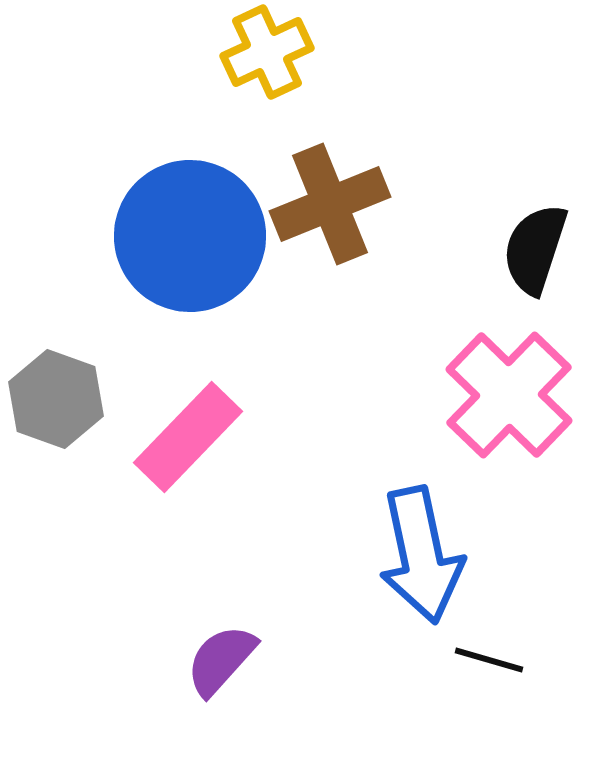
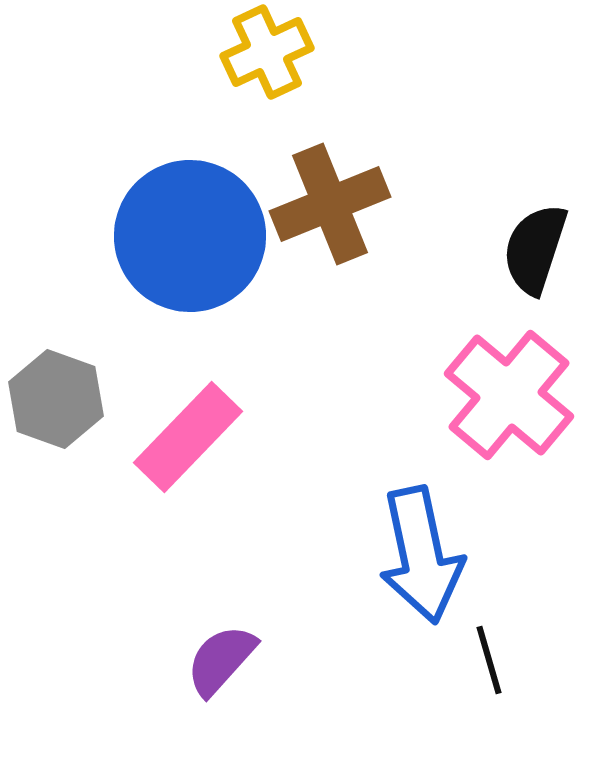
pink cross: rotated 4 degrees counterclockwise
black line: rotated 58 degrees clockwise
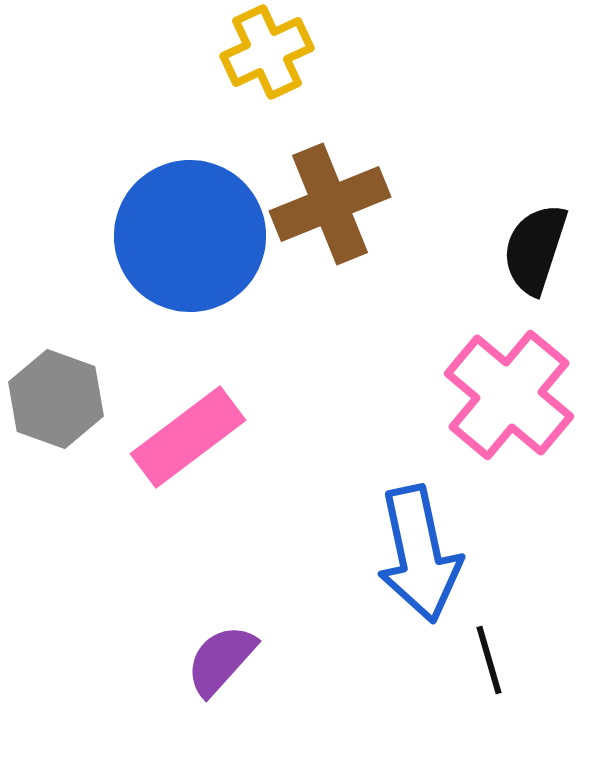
pink rectangle: rotated 9 degrees clockwise
blue arrow: moved 2 px left, 1 px up
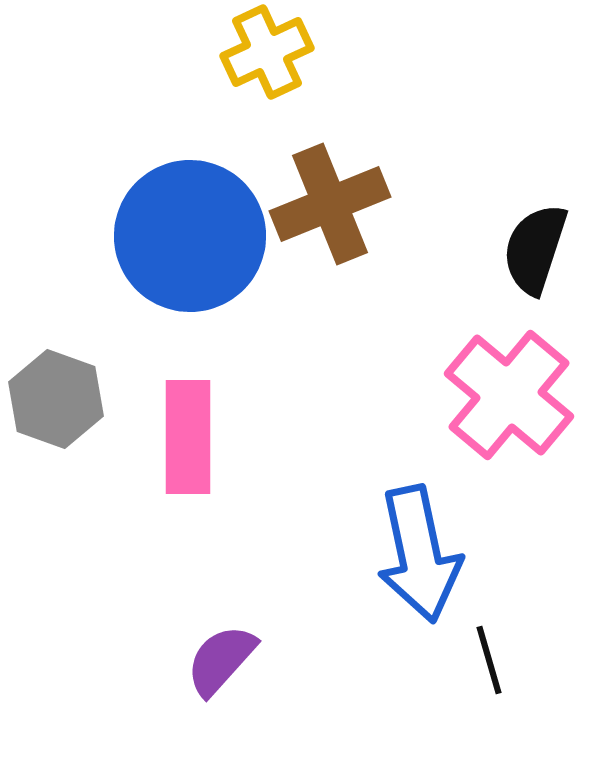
pink rectangle: rotated 53 degrees counterclockwise
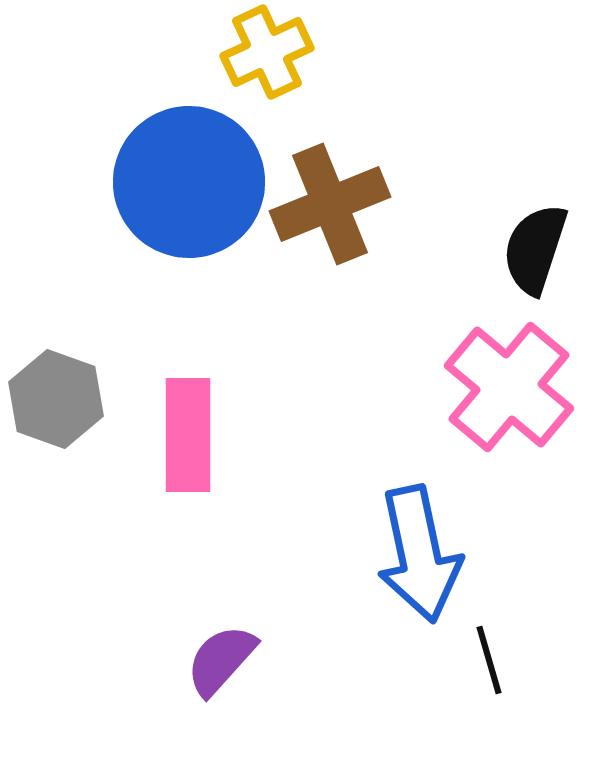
blue circle: moved 1 px left, 54 px up
pink cross: moved 8 px up
pink rectangle: moved 2 px up
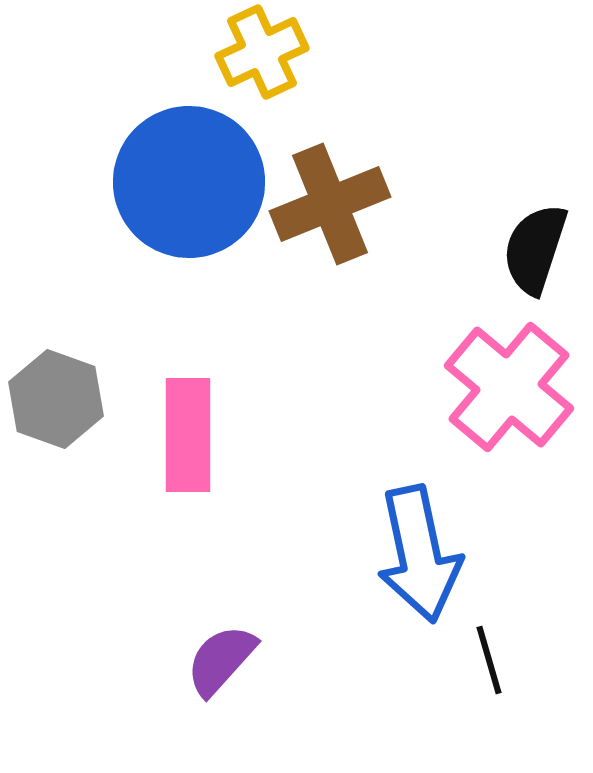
yellow cross: moved 5 px left
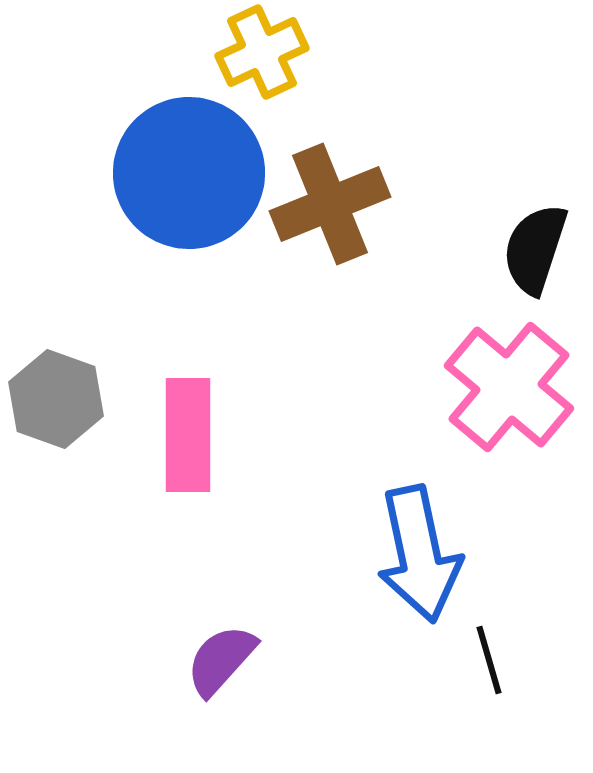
blue circle: moved 9 px up
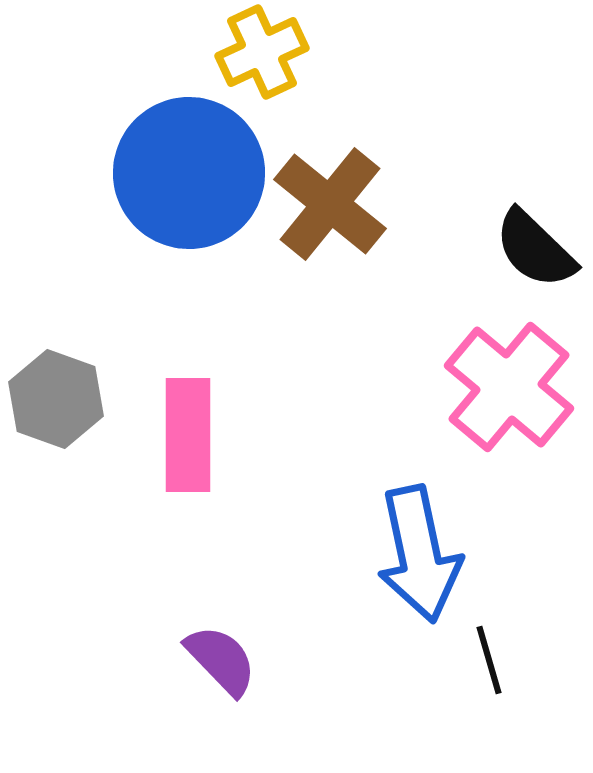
brown cross: rotated 29 degrees counterclockwise
black semicircle: rotated 64 degrees counterclockwise
purple semicircle: rotated 94 degrees clockwise
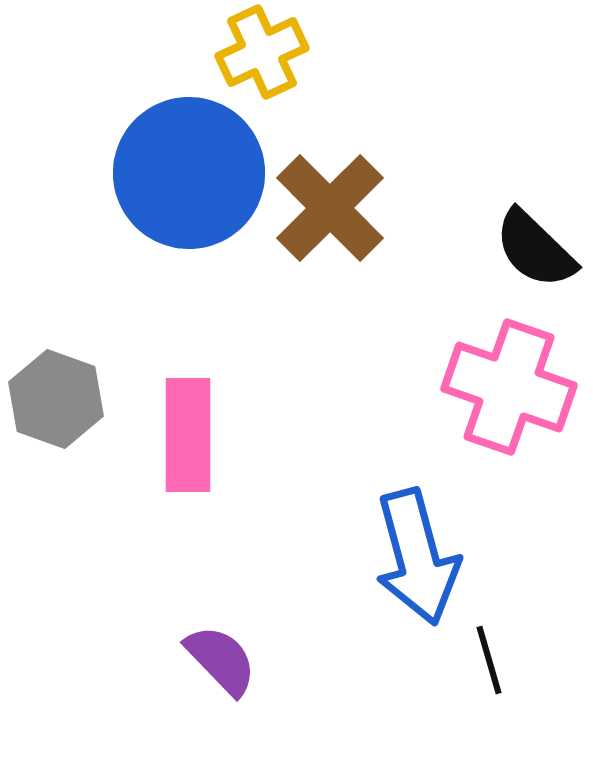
brown cross: moved 4 px down; rotated 6 degrees clockwise
pink cross: rotated 21 degrees counterclockwise
blue arrow: moved 2 px left, 3 px down; rotated 3 degrees counterclockwise
